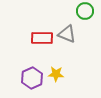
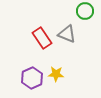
red rectangle: rotated 55 degrees clockwise
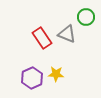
green circle: moved 1 px right, 6 px down
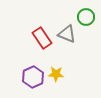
purple hexagon: moved 1 px right, 1 px up
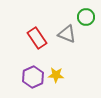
red rectangle: moved 5 px left
yellow star: moved 1 px down
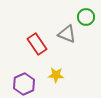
red rectangle: moved 6 px down
purple hexagon: moved 9 px left, 7 px down
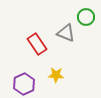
gray triangle: moved 1 px left, 1 px up
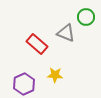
red rectangle: rotated 15 degrees counterclockwise
yellow star: moved 1 px left
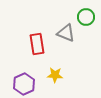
red rectangle: rotated 40 degrees clockwise
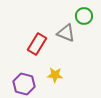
green circle: moved 2 px left, 1 px up
red rectangle: rotated 40 degrees clockwise
purple hexagon: rotated 20 degrees counterclockwise
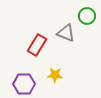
green circle: moved 3 px right
red rectangle: moved 1 px down
purple hexagon: rotated 15 degrees counterclockwise
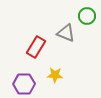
red rectangle: moved 1 px left, 2 px down
